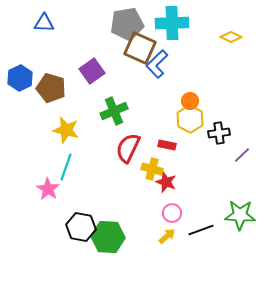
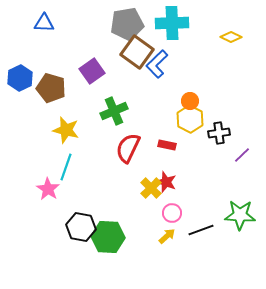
brown square: moved 3 px left, 4 px down; rotated 12 degrees clockwise
yellow cross: moved 1 px left, 19 px down; rotated 30 degrees clockwise
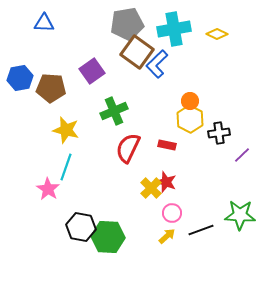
cyan cross: moved 2 px right, 6 px down; rotated 8 degrees counterclockwise
yellow diamond: moved 14 px left, 3 px up
blue hexagon: rotated 15 degrees clockwise
brown pentagon: rotated 12 degrees counterclockwise
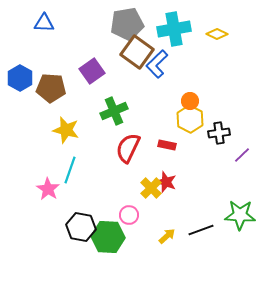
blue hexagon: rotated 20 degrees counterclockwise
cyan line: moved 4 px right, 3 px down
pink circle: moved 43 px left, 2 px down
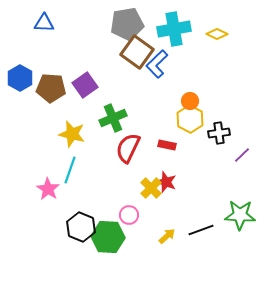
purple square: moved 7 px left, 14 px down
green cross: moved 1 px left, 7 px down
yellow star: moved 6 px right, 4 px down
black hexagon: rotated 12 degrees clockwise
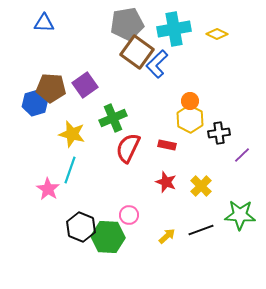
blue hexagon: moved 15 px right, 25 px down; rotated 15 degrees clockwise
yellow cross: moved 50 px right, 2 px up
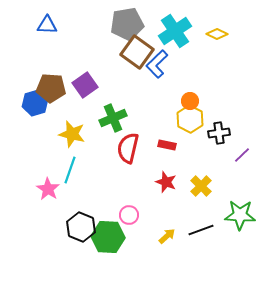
blue triangle: moved 3 px right, 2 px down
cyan cross: moved 1 px right, 2 px down; rotated 24 degrees counterclockwise
red semicircle: rotated 12 degrees counterclockwise
